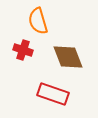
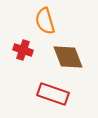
orange semicircle: moved 7 px right
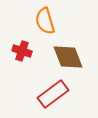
red cross: moved 1 px left, 1 px down
red rectangle: rotated 56 degrees counterclockwise
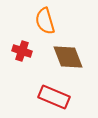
red rectangle: moved 1 px right, 3 px down; rotated 60 degrees clockwise
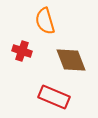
brown diamond: moved 3 px right, 3 px down
